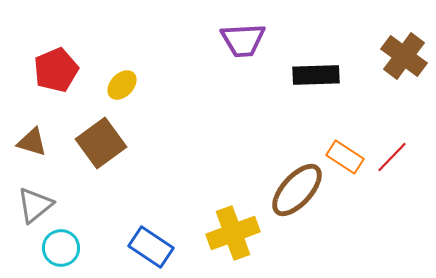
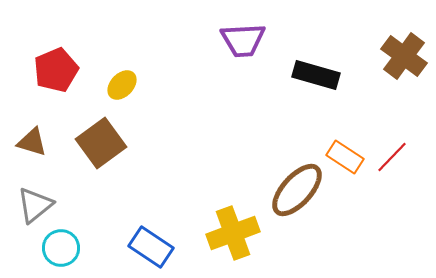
black rectangle: rotated 18 degrees clockwise
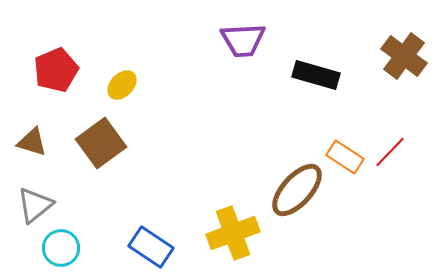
red line: moved 2 px left, 5 px up
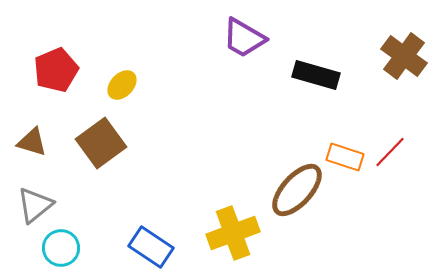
purple trapezoid: moved 1 px right, 2 px up; rotated 33 degrees clockwise
orange rectangle: rotated 15 degrees counterclockwise
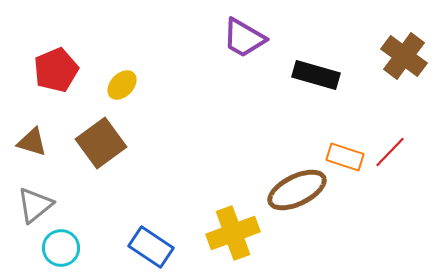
brown ellipse: rotated 22 degrees clockwise
